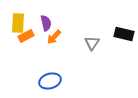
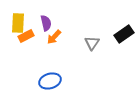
black rectangle: rotated 48 degrees counterclockwise
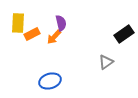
purple semicircle: moved 15 px right
orange rectangle: moved 6 px right, 2 px up
gray triangle: moved 14 px right, 19 px down; rotated 21 degrees clockwise
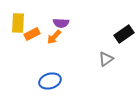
purple semicircle: rotated 105 degrees clockwise
gray triangle: moved 3 px up
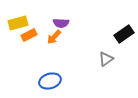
yellow rectangle: rotated 72 degrees clockwise
orange rectangle: moved 3 px left, 1 px down
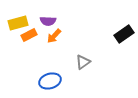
purple semicircle: moved 13 px left, 2 px up
orange arrow: moved 1 px up
gray triangle: moved 23 px left, 3 px down
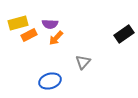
purple semicircle: moved 2 px right, 3 px down
orange arrow: moved 2 px right, 2 px down
gray triangle: rotated 14 degrees counterclockwise
